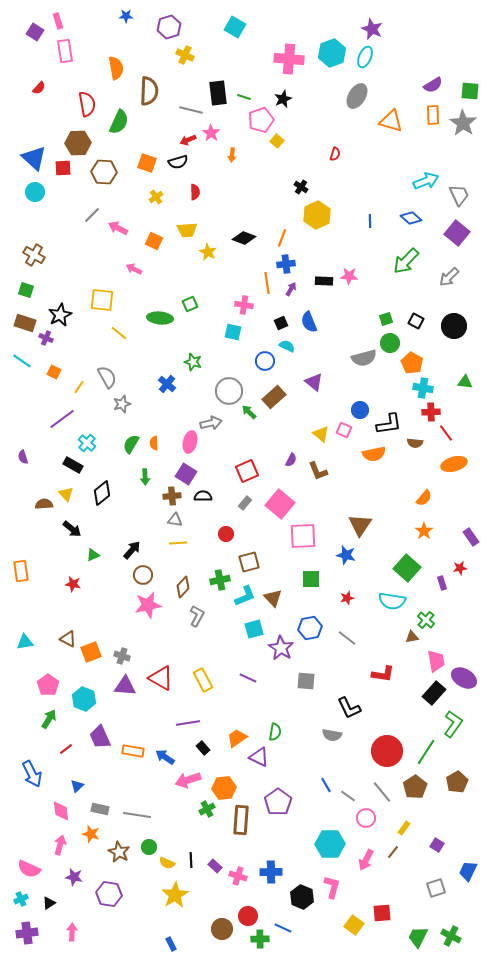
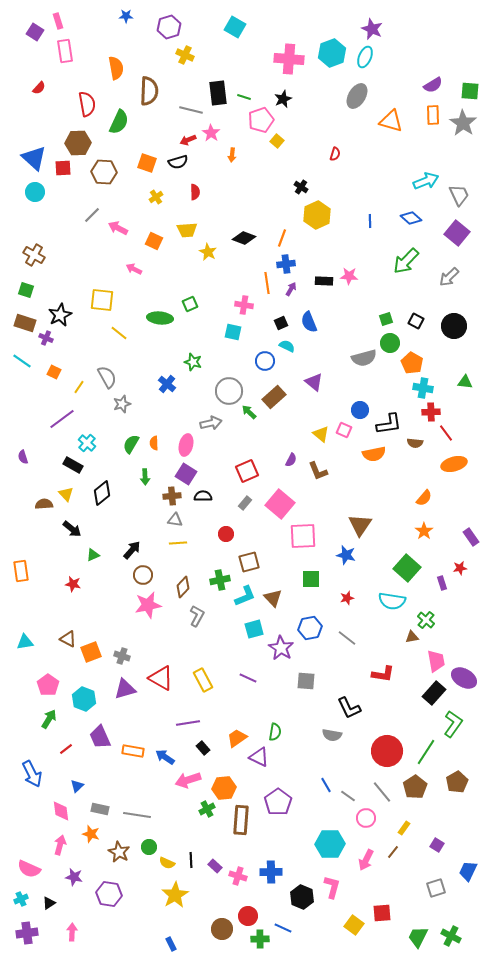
pink ellipse at (190, 442): moved 4 px left, 3 px down
purple triangle at (125, 686): moved 3 px down; rotated 20 degrees counterclockwise
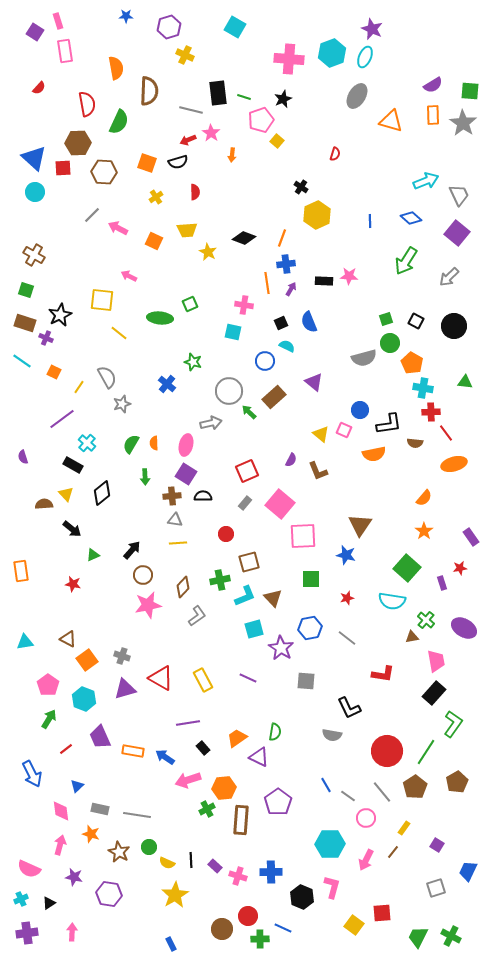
green arrow at (406, 261): rotated 12 degrees counterclockwise
pink arrow at (134, 269): moved 5 px left, 7 px down
gray L-shape at (197, 616): rotated 25 degrees clockwise
orange square at (91, 652): moved 4 px left, 8 px down; rotated 15 degrees counterclockwise
purple ellipse at (464, 678): moved 50 px up
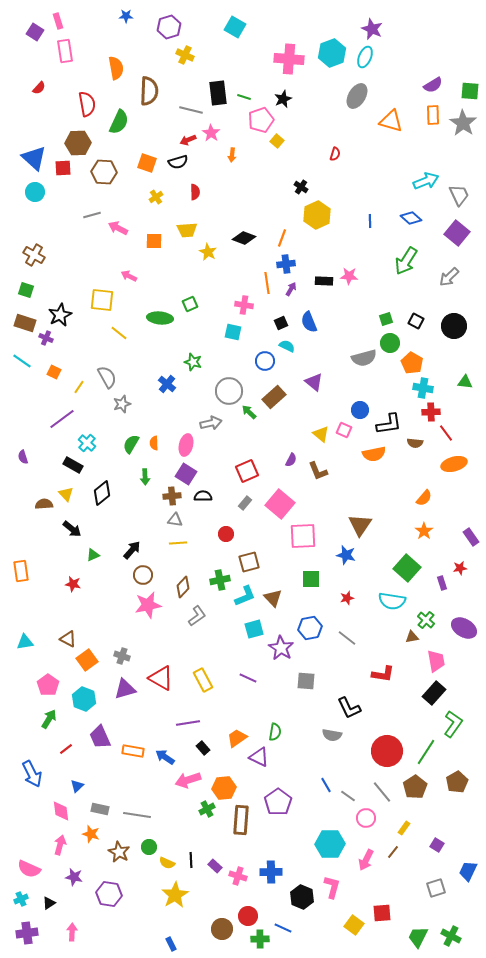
gray line at (92, 215): rotated 30 degrees clockwise
orange square at (154, 241): rotated 24 degrees counterclockwise
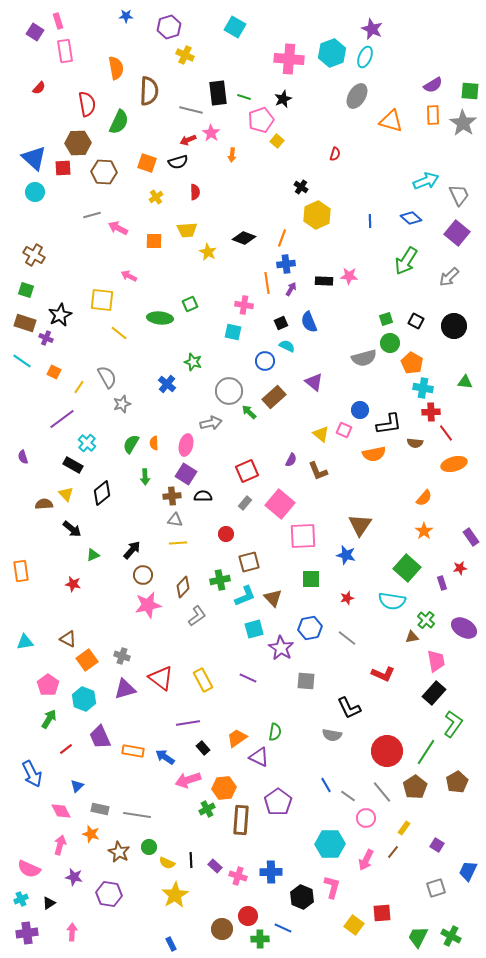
red L-shape at (383, 674): rotated 15 degrees clockwise
red triangle at (161, 678): rotated 8 degrees clockwise
pink diamond at (61, 811): rotated 20 degrees counterclockwise
